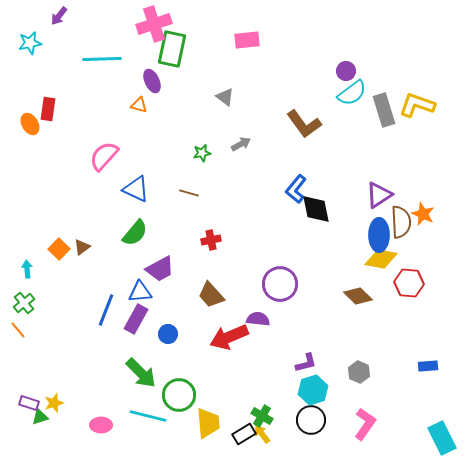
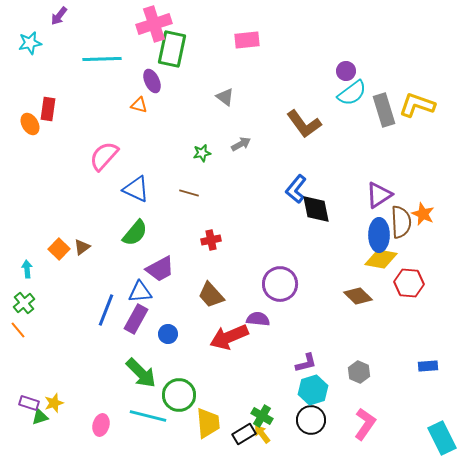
pink ellipse at (101, 425): rotated 75 degrees counterclockwise
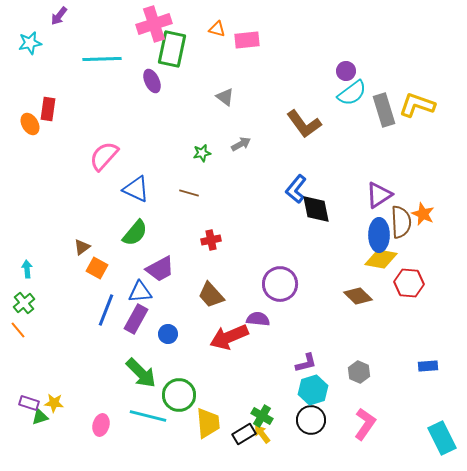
orange triangle at (139, 105): moved 78 px right, 76 px up
orange square at (59, 249): moved 38 px right, 19 px down; rotated 15 degrees counterclockwise
yellow star at (54, 403): rotated 24 degrees clockwise
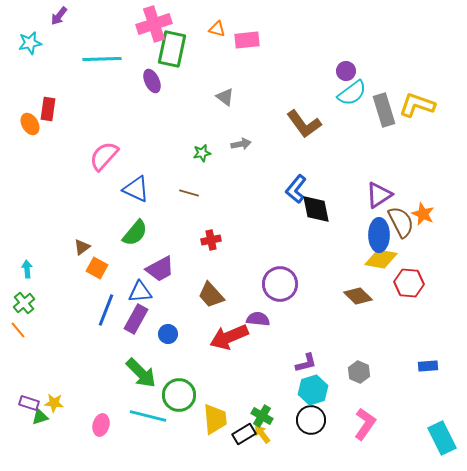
gray arrow at (241, 144): rotated 18 degrees clockwise
brown semicircle at (401, 222): rotated 24 degrees counterclockwise
yellow trapezoid at (208, 423): moved 7 px right, 4 px up
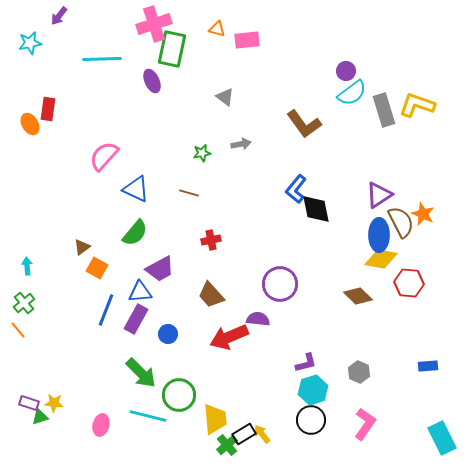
cyan arrow at (27, 269): moved 3 px up
green cross at (262, 416): moved 35 px left, 29 px down; rotated 20 degrees clockwise
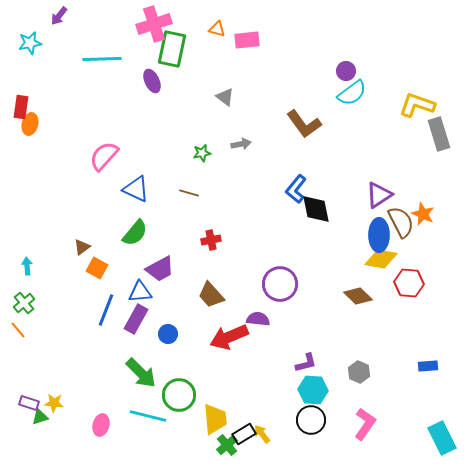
red rectangle at (48, 109): moved 27 px left, 2 px up
gray rectangle at (384, 110): moved 55 px right, 24 px down
orange ellipse at (30, 124): rotated 45 degrees clockwise
cyan hexagon at (313, 390): rotated 20 degrees clockwise
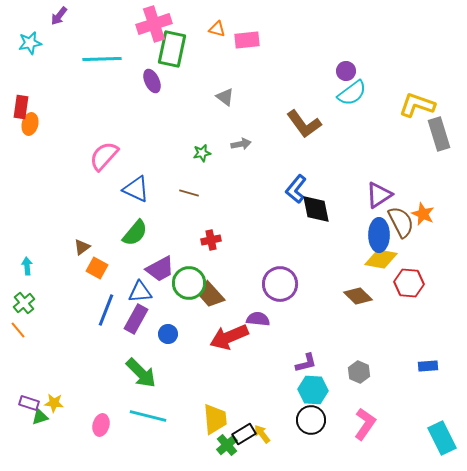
green circle at (179, 395): moved 10 px right, 112 px up
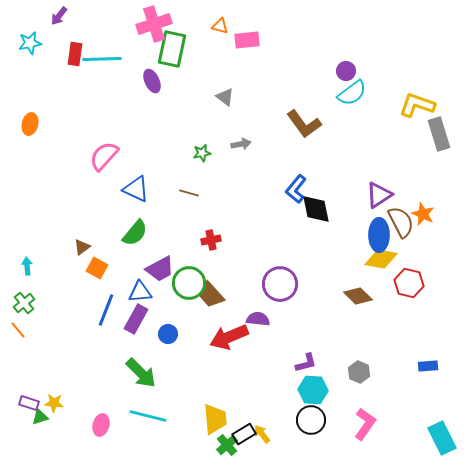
orange triangle at (217, 29): moved 3 px right, 3 px up
red rectangle at (21, 107): moved 54 px right, 53 px up
red hexagon at (409, 283): rotated 8 degrees clockwise
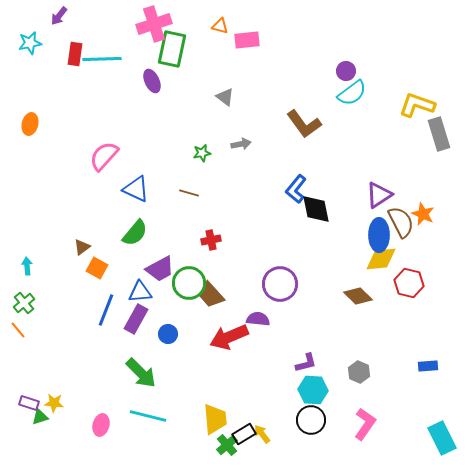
yellow diamond at (381, 259): rotated 16 degrees counterclockwise
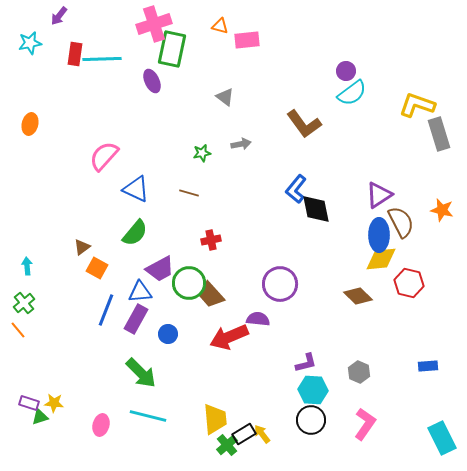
orange star at (423, 214): moved 19 px right, 4 px up; rotated 10 degrees counterclockwise
